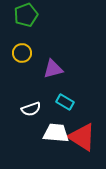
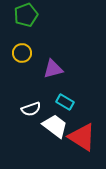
white trapezoid: moved 1 px left, 7 px up; rotated 32 degrees clockwise
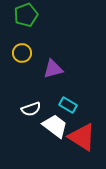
cyan rectangle: moved 3 px right, 3 px down
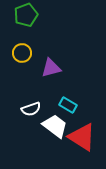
purple triangle: moved 2 px left, 1 px up
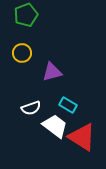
purple triangle: moved 1 px right, 4 px down
white semicircle: moved 1 px up
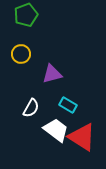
yellow circle: moved 1 px left, 1 px down
purple triangle: moved 2 px down
white semicircle: rotated 42 degrees counterclockwise
white trapezoid: moved 1 px right, 4 px down
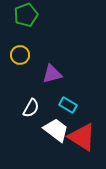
yellow circle: moved 1 px left, 1 px down
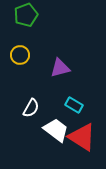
purple triangle: moved 8 px right, 6 px up
cyan rectangle: moved 6 px right
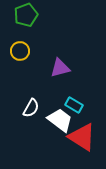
yellow circle: moved 4 px up
white trapezoid: moved 4 px right, 10 px up
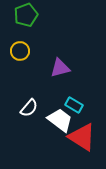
white semicircle: moved 2 px left; rotated 12 degrees clockwise
